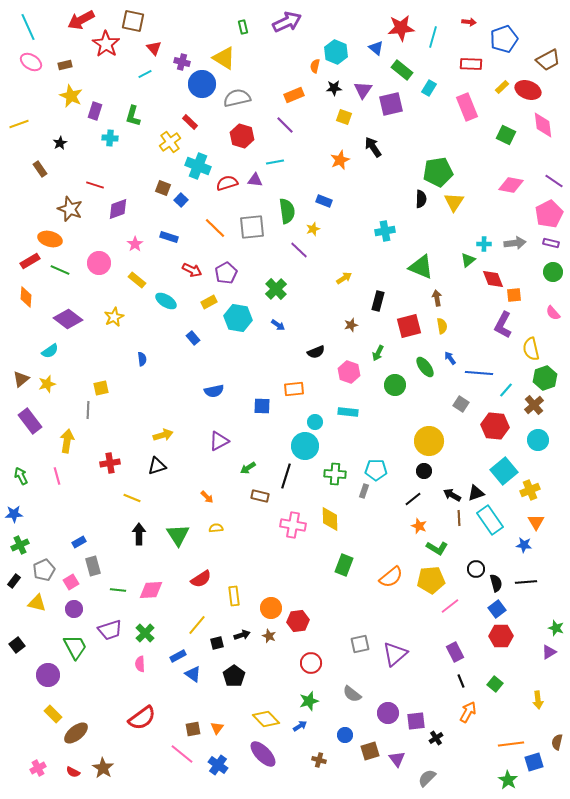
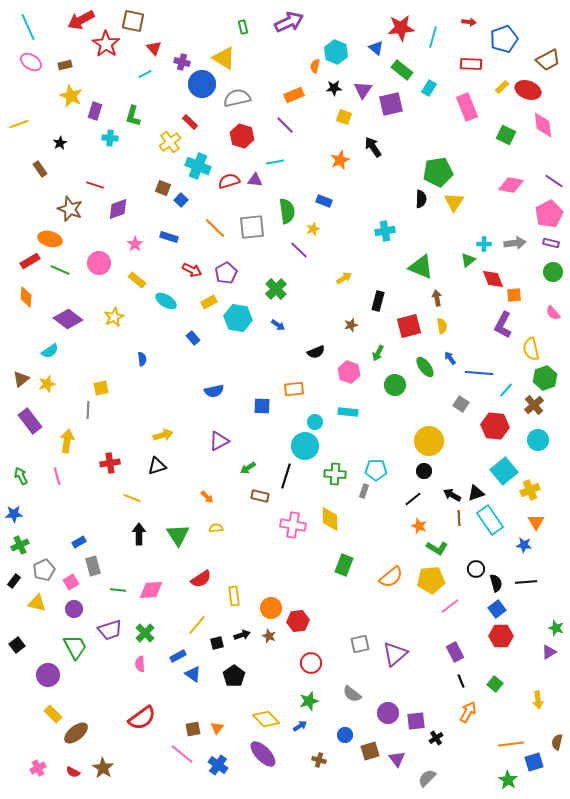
purple arrow at (287, 22): moved 2 px right
red semicircle at (227, 183): moved 2 px right, 2 px up
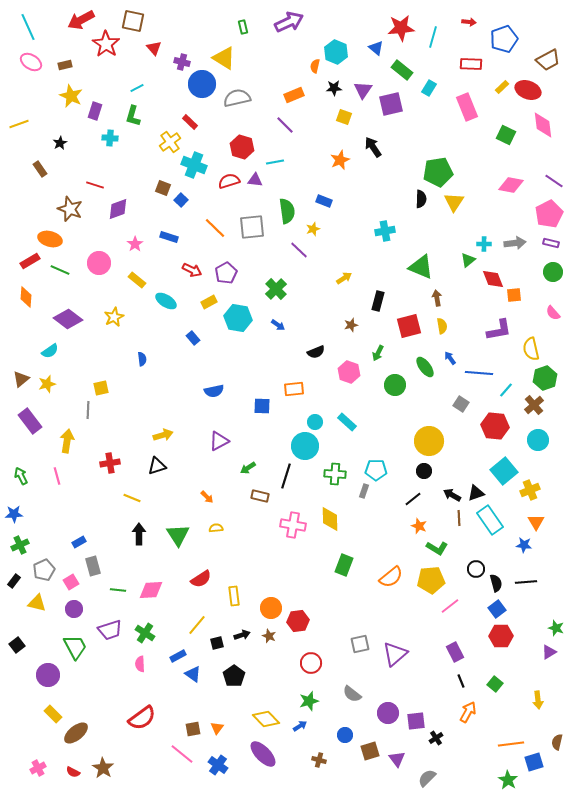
cyan line at (145, 74): moved 8 px left, 14 px down
red hexagon at (242, 136): moved 11 px down
cyan cross at (198, 166): moved 4 px left, 1 px up
purple L-shape at (503, 325): moved 4 px left, 5 px down; rotated 128 degrees counterclockwise
cyan rectangle at (348, 412): moved 1 px left, 10 px down; rotated 36 degrees clockwise
green cross at (145, 633): rotated 12 degrees counterclockwise
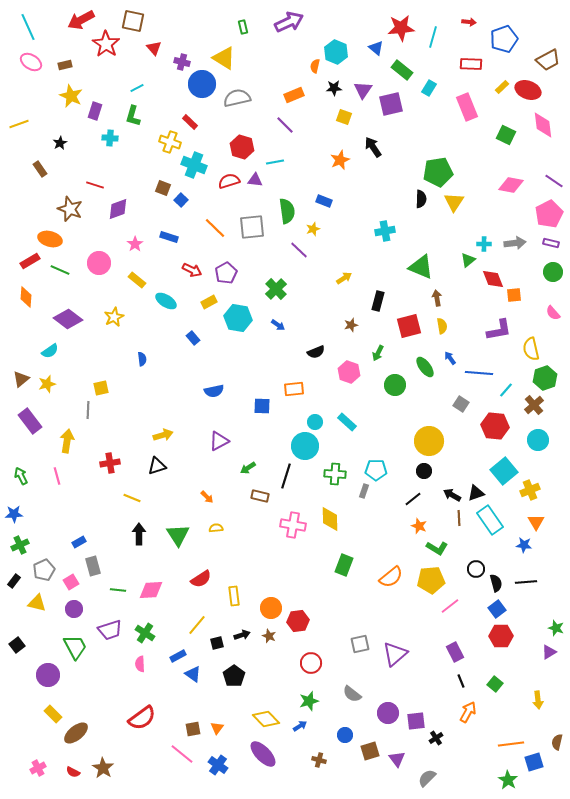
yellow cross at (170, 142): rotated 35 degrees counterclockwise
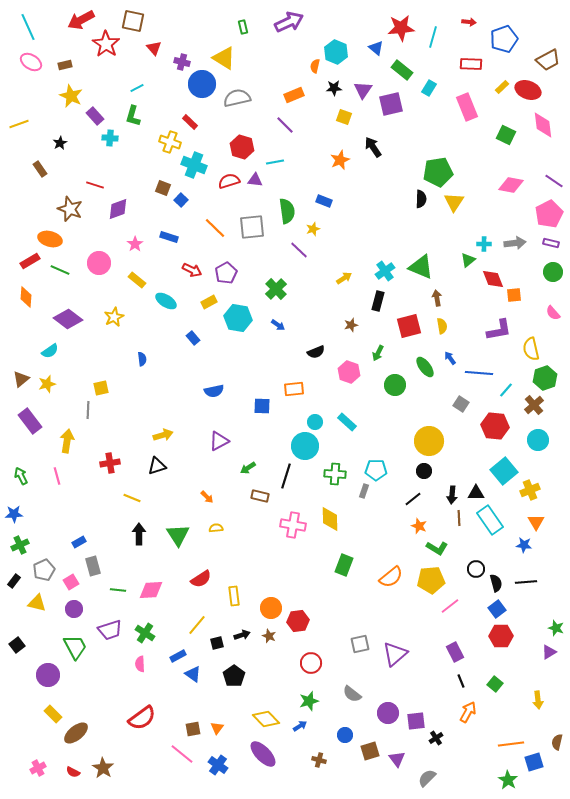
purple rectangle at (95, 111): moved 5 px down; rotated 60 degrees counterclockwise
cyan cross at (385, 231): moved 40 px down; rotated 24 degrees counterclockwise
black triangle at (476, 493): rotated 18 degrees clockwise
black arrow at (452, 495): rotated 114 degrees counterclockwise
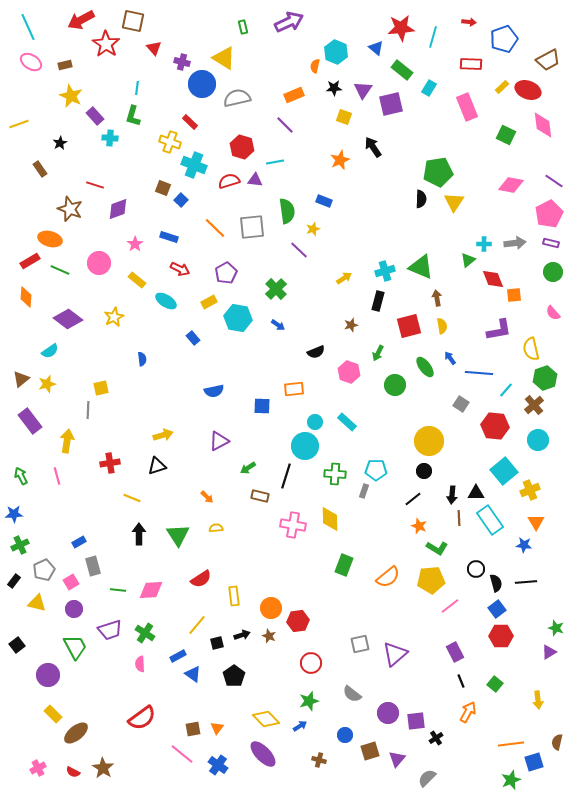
cyan line at (137, 88): rotated 56 degrees counterclockwise
red arrow at (192, 270): moved 12 px left, 1 px up
cyan cross at (385, 271): rotated 18 degrees clockwise
orange semicircle at (391, 577): moved 3 px left
purple triangle at (397, 759): rotated 18 degrees clockwise
green star at (508, 780): moved 3 px right; rotated 18 degrees clockwise
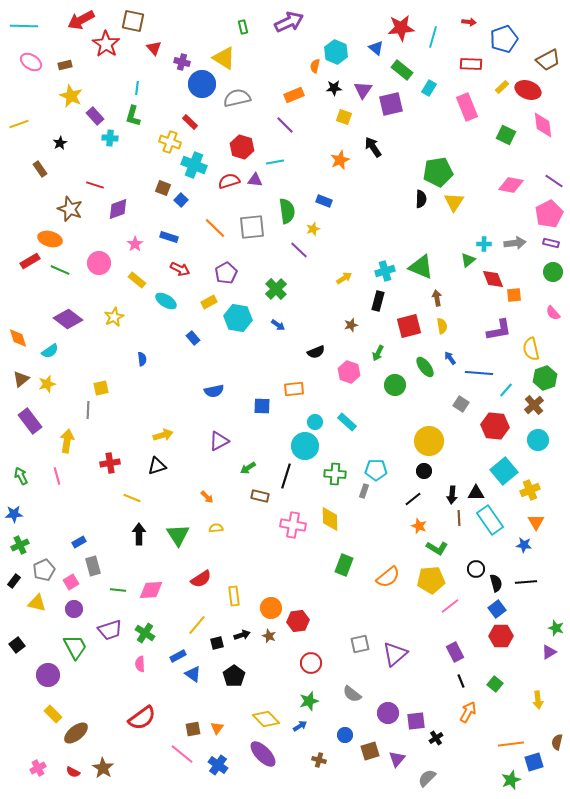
cyan line at (28, 27): moved 4 px left, 1 px up; rotated 64 degrees counterclockwise
orange diamond at (26, 297): moved 8 px left, 41 px down; rotated 20 degrees counterclockwise
